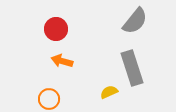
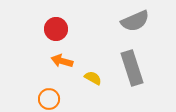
gray semicircle: rotated 28 degrees clockwise
yellow semicircle: moved 16 px left, 14 px up; rotated 54 degrees clockwise
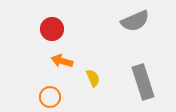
red circle: moved 4 px left
gray rectangle: moved 11 px right, 14 px down
yellow semicircle: rotated 36 degrees clockwise
orange circle: moved 1 px right, 2 px up
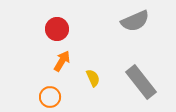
red circle: moved 5 px right
orange arrow: rotated 105 degrees clockwise
gray rectangle: moved 2 px left; rotated 20 degrees counterclockwise
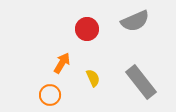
red circle: moved 30 px right
orange arrow: moved 2 px down
orange circle: moved 2 px up
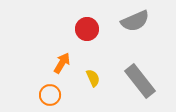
gray rectangle: moved 1 px left, 1 px up
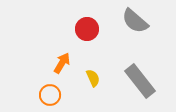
gray semicircle: rotated 64 degrees clockwise
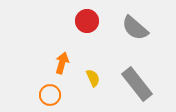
gray semicircle: moved 7 px down
red circle: moved 8 px up
orange arrow: rotated 15 degrees counterclockwise
gray rectangle: moved 3 px left, 3 px down
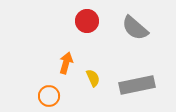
orange arrow: moved 4 px right
gray rectangle: moved 1 px down; rotated 64 degrees counterclockwise
orange circle: moved 1 px left, 1 px down
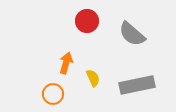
gray semicircle: moved 3 px left, 6 px down
orange circle: moved 4 px right, 2 px up
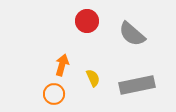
orange arrow: moved 4 px left, 2 px down
orange circle: moved 1 px right
